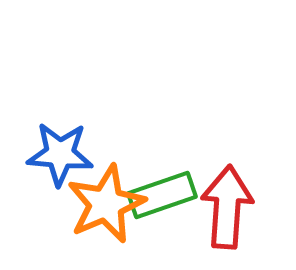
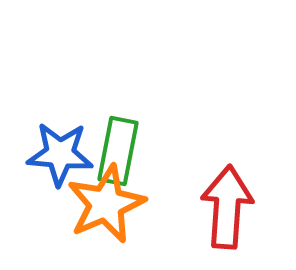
green rectangle: moved 44 px left, 44 px up; rotated 60 degrees counterclockwise
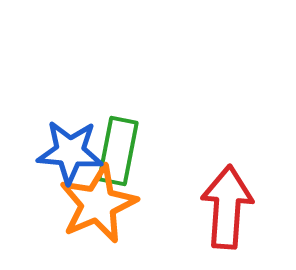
blue star: moved 10 px right, 2 px up
orange star: moved 8 px left
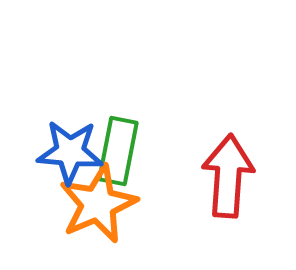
red arrow: moved 1 px right, 31 px up
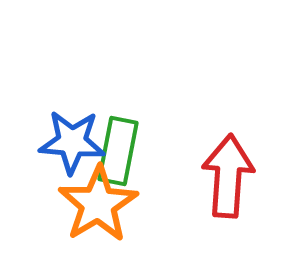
blue star: moved 2 px right, 10 px up
orange star: rotated 8 degrees counterclockwise
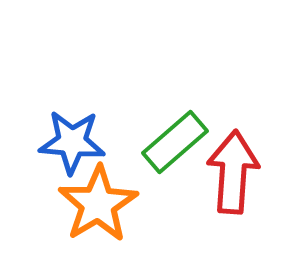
green rectangle: moved 57 px right, 9 px up; rotated 38 degrees clockwise
red arrow: moved 5 px right, 4 px up
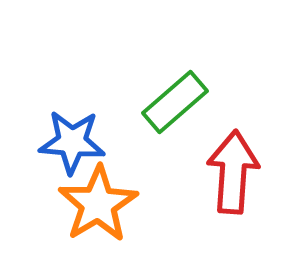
green rectangle: moved 40 px up
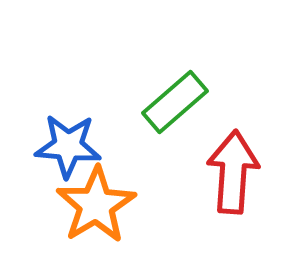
blue star: moved 4 px left, 4 px down
orange star: moved 2 px left, 1 px down
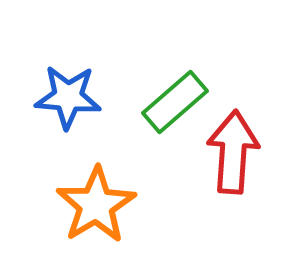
blue star: moved 49 px up
red arrow: moved 20 px up
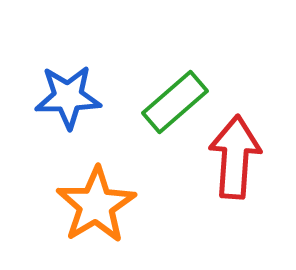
blue star: rotated 6 degrees counterclockwise
red arrow: moved 2 px right, 5 px down
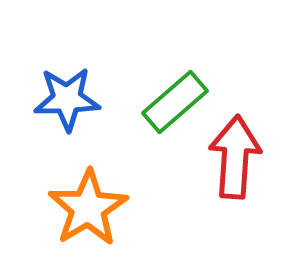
blue star: moved 1 px left, 2 px down
orange star: moved 8 px left, 3 px down
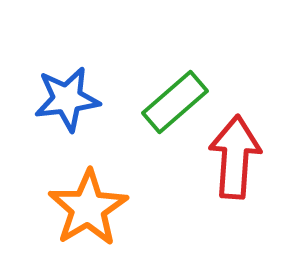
blue star: rotated 6 degrees counterclockwise
